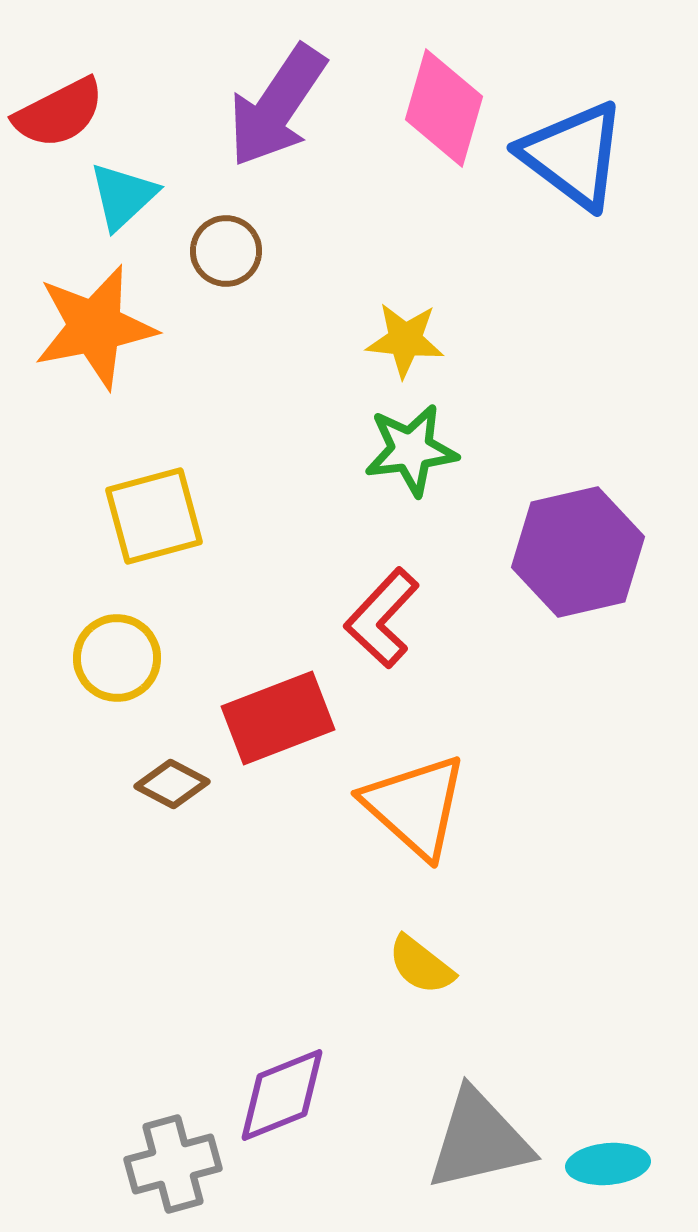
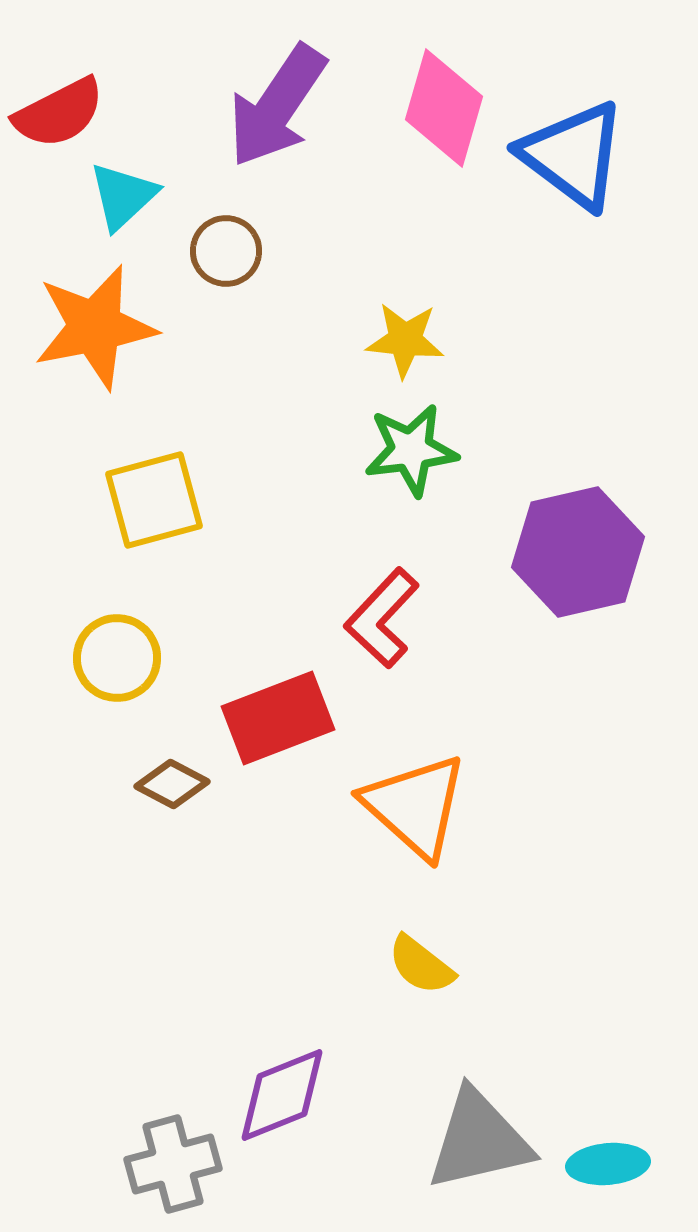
yellow square: moved 16 px up
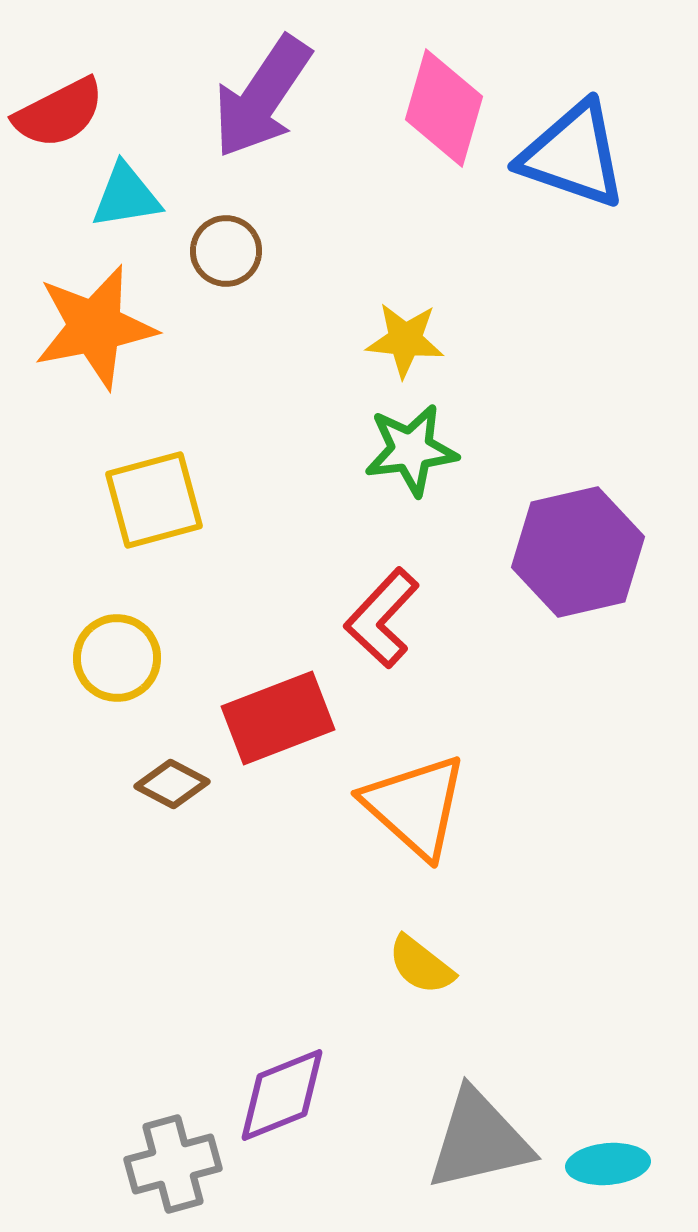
purple arrow: moved 15 px left, 9 px up
blue triangle: rotated 18 degrees counterclockwise
cyan triangle: moved 3 px right; rotated 34 degrees clockwise
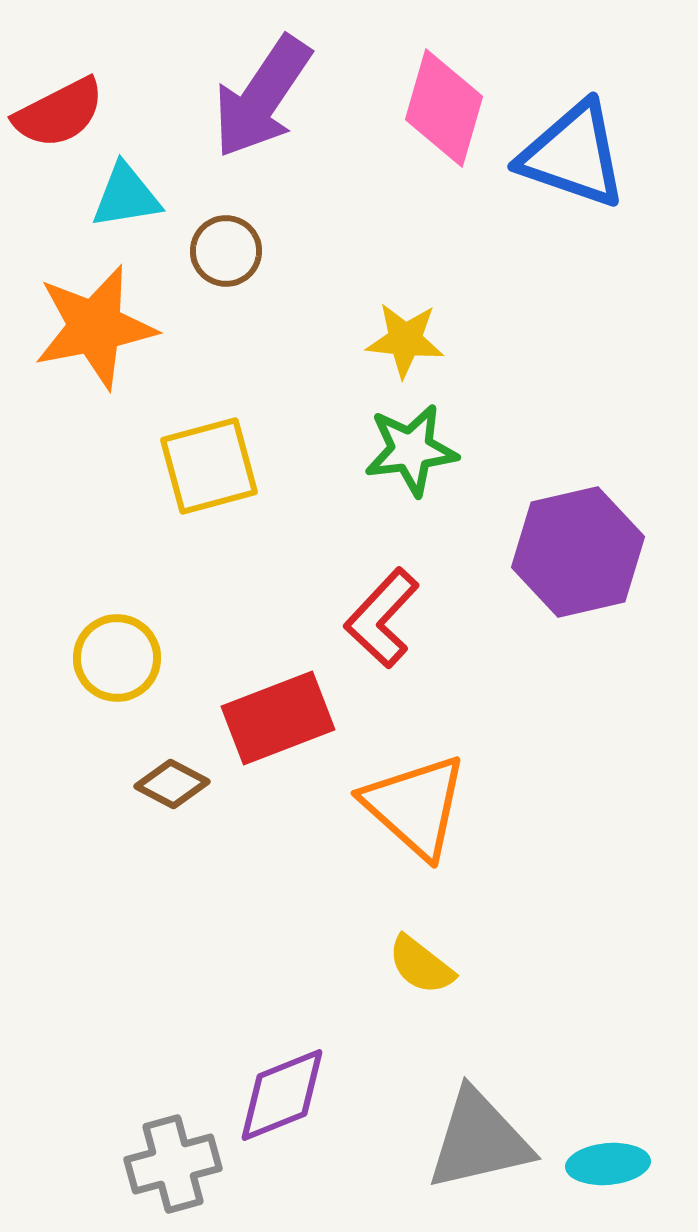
yellow square: moved 55 px right, 34 px up
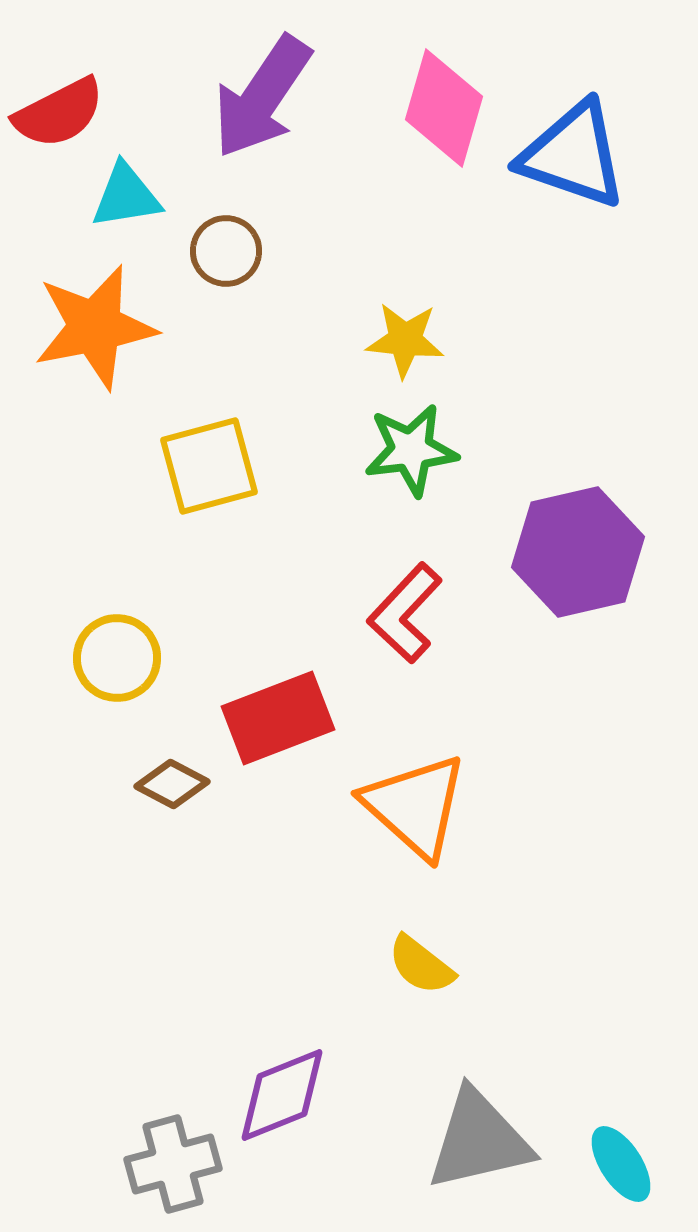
red L-shape: moved 23 px right, 5 px up
cyan ellipse: moved 13 px right; rotated 62 degrees clockwise
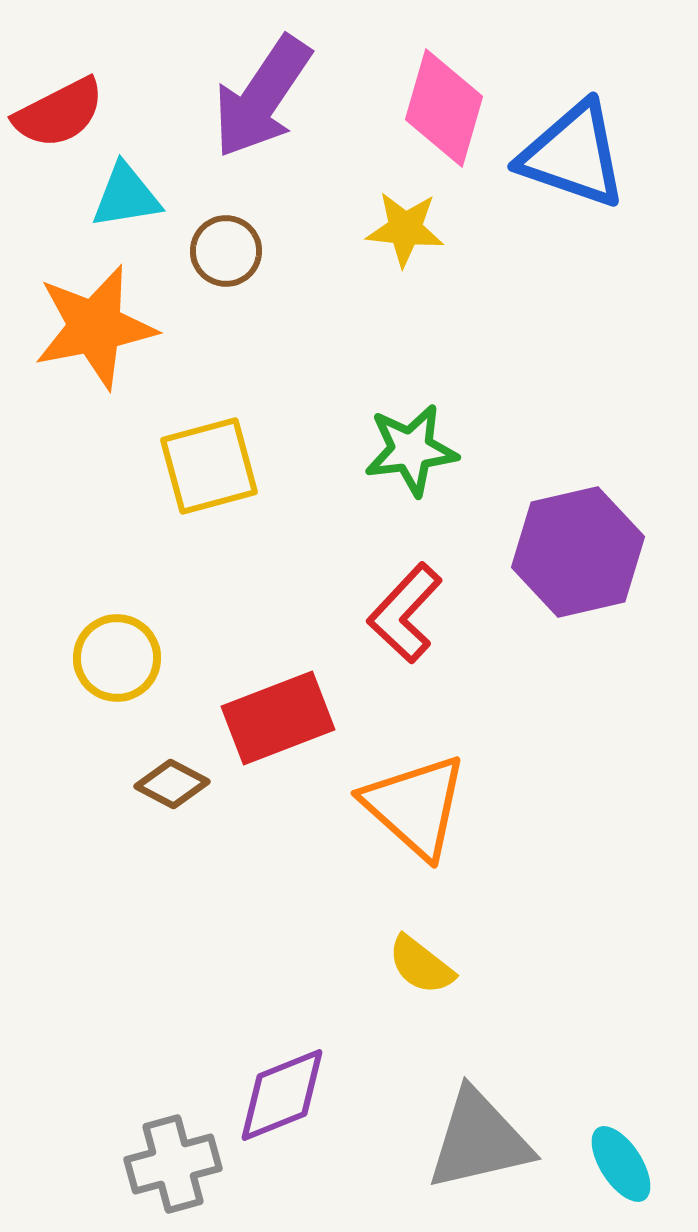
yellow star: moved 111 px up
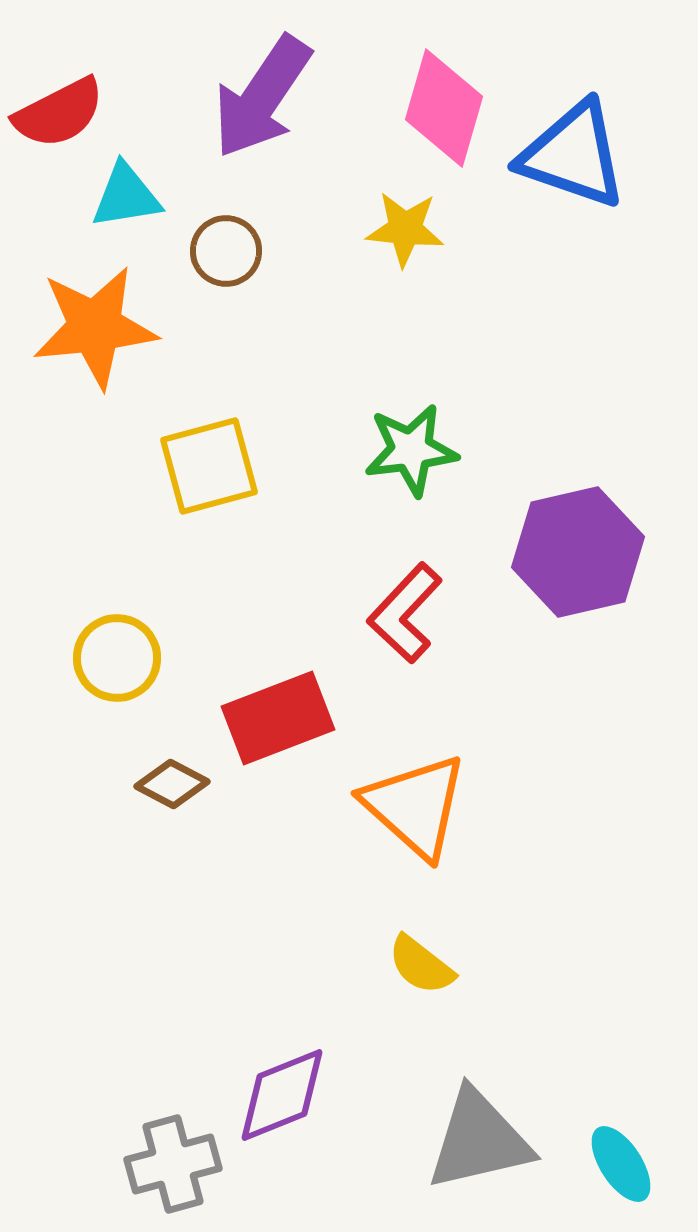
orange star: rotated 5 degrees clockwise
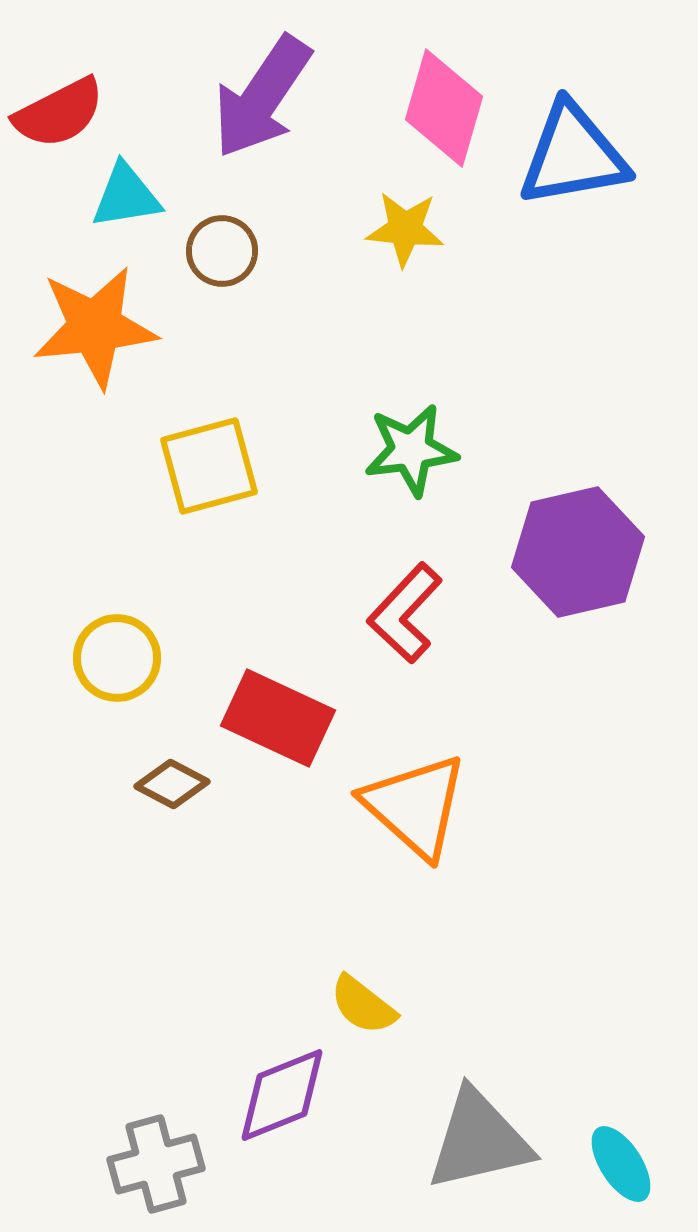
blue triangle: rotated 29 degrees counterclockwise
brown circle: moved 4 px left
red rectangle: rotated 46 degrees clockwise
yellow semicircle: moved 58 px left, 40 px down
gray cross: moved 17 px left
